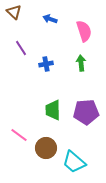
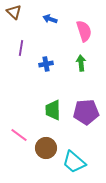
purple line: rotated 42 degrees clockwise
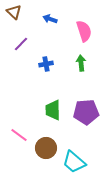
purple line: moved 4 px up; rotated 35 degrees clockwise
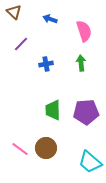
pink line: moved 1 px right, 14 px down
cyan trapezoid: moved 16 px right
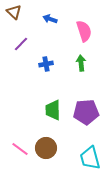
cyan trapezoid: moved 4 px up; rotated 35 degrees clockwise
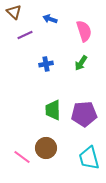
purple line: moved 4 px right, 9 px up; rotated 21 degrees clockwise
green arrow: rotated 140 degrees counterclockwise
purple pentagon: moved 2 px left, 2 px down
pink line: moved 2 px right, 8 px down
cyan trapezoid: moved 1 px left
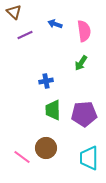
blue arrow: moved 5 px right, 5 px down
pink semicircle: rotated 10 degrees clockwise
blue cross: moved 17 px down
cyan trapezoid: rotated 15 degrees clockwise
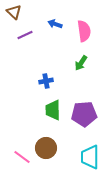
cyan trapezoid: moved 1 px right, 1 px up
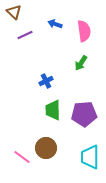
blue cross: rotated 16 degrees counterclockwise
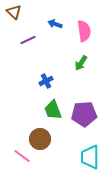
purple line: moved 3 px right, 5 px down
green trapezoid: rotated 20 degrees counterclockwise
brown circle: moved 6 px left, 9 px up
pink line: moved 1 px up
